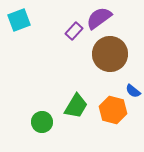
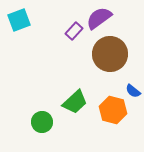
green trapezoid: moved 1 px left, 4 px up; rotated 16 degrees clockwise
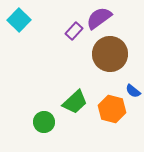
cyan square: rotated 25 degrees counterclockwise
orange hexagon: moved 1 px left, 1 px up
green circle: moved 2 px right
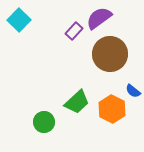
green trapezoid: moved 2 px right
orange hexagon: rotated 12 degrees clockwise
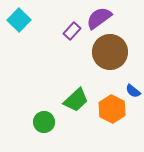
purple rectangle: moved 2 px left
brown circle: moved 2 px up
green trapezoid: moved 1 px left, 2 px up
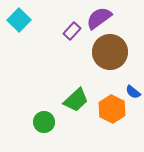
blue semicircle: moved 1 px down
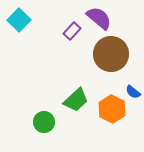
purple semicircle: rotated 76 degrees clockwise
brown circle: moved 1 px right, 2 px down
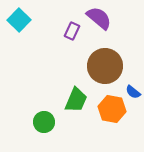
purple rectangle: rotated 18 degrees counterclockwise
brown circle: moved 6 px left, 12 px down
green trapezoid: rotated 24 degrees counterclockwise
orange hexagon: rotated 16 degrees counterclockwise
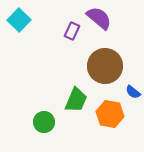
orange hexagon: moved 2 px left, 5 px down
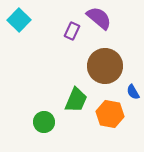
blue semicircle: rotated 21 degrees clockwise
